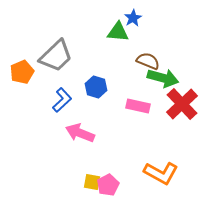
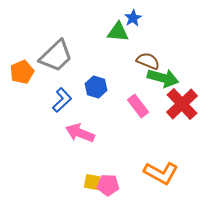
pink rectangle: rotated 40 degrees clockwise
pink pentagon: rotated 30 degrees clockwise
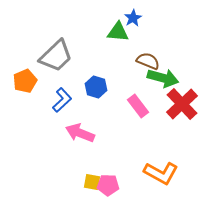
orange pentagon: moved 3 px right, 9 px down
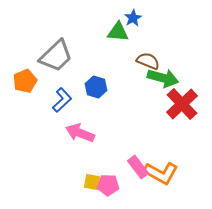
pink rectangle: moved 61 px down
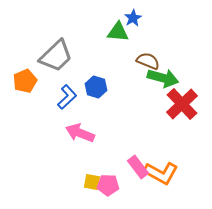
blue L-shape: moved 5 px right, 3 px up
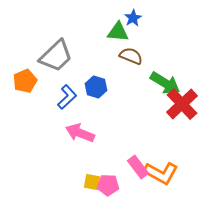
brown semicircle: moved 17 px left, 5 px up
green arrow: moved 2 px right, 5 px down; rotated 16 degrees clockwise
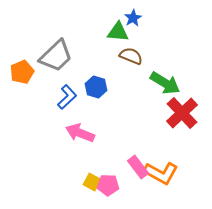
orange pentagon: moved 3 px left, 9 px up
red cross: moved 9 px down
yellow square: rotated 18 degrees clockwise
